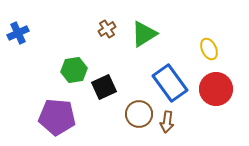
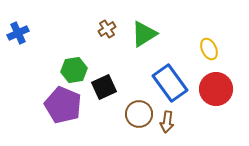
purple pentagon: moved 6 px right, 12 px up; rotated 18 degrees clockwise
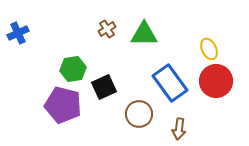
green triangle: rotated 32 degrees clockwise
green hexagon: moved 1 px left, 1 px up
red circle: moved 8 px up
purple pentagon: rotated 9 degrees counterclockwise
brown arrow: moved 12 px right, 7 px down
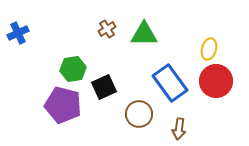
yellow ellipse: rotated 40 degrees clockwise
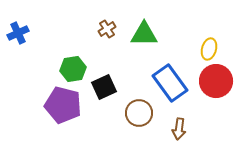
brown circle: moved 1 px up
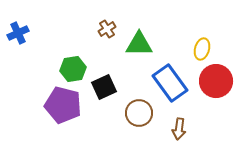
green triangle: moved 5 px left, 10 px down
yellow ellipse: moved 7 px left
